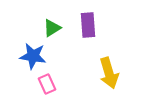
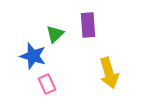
green triangle: moved 3 px right, 6 px down; rotated 12 degrees counterclockwise
blue star: rotated 8 degrees clockwise
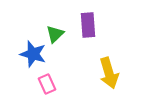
blue star: moved 2 px up
